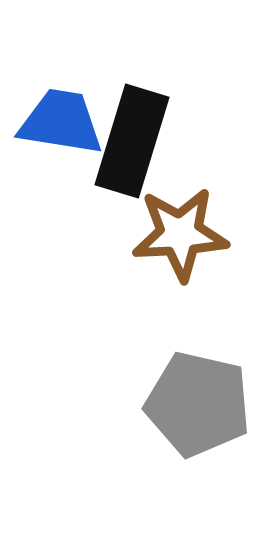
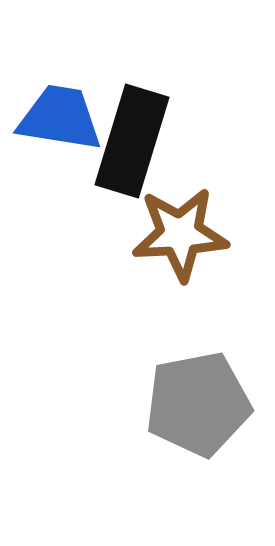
blue trapezoid: moved 1 px left, 4 px up
gray pentagon: rotated 24 degrees counterclockwise
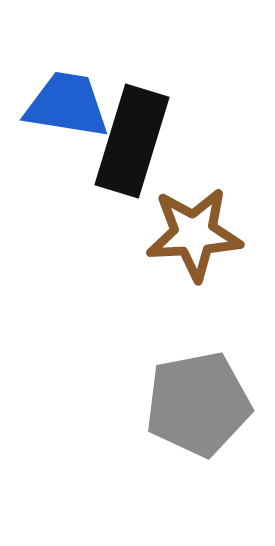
blue trapezoid: moved 7 px right, 13 px up
brown star: moved 14 px right
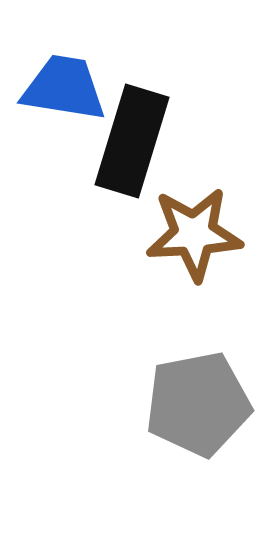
blue trapezoid: moved 3 px left, 17 px up
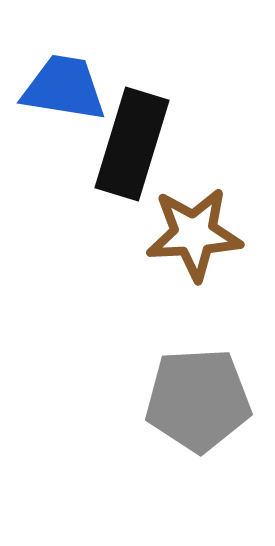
black rectangle: moved 3 px down
gray pentagon: moved 4 px up; rotated 8 degrees clockwise
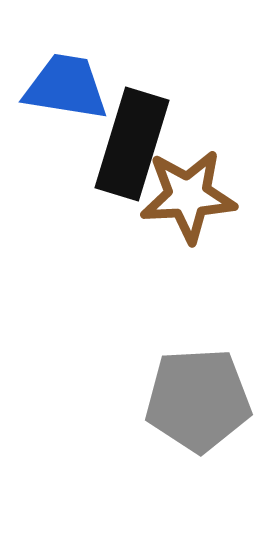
blue trapezoid: moved 2 px right, 1 px up
brown star: moved 6 px left, 38 px up
